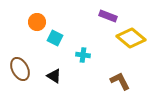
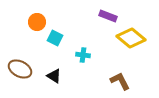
brown ellipse: rotated 35 degrees counterclockwise
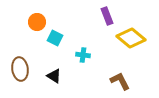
purple rectangle: moved 1 px left; rotated 48 degrees clockwise
brown ellipse: rotated 55 degrees clockwise
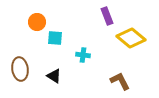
cyan square: rotated 21 degrees counterclockwise
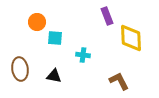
yellow diamond: rotated 48 degrees clockwise
black triangle: rotated 21 degrees counterclockwise
brown L-shape: moved 1 px left
